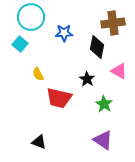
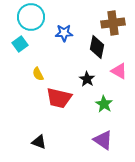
cyan square: rotated 14 degrees clockwise
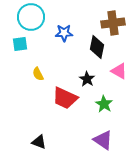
cyan square: rotated 28 degrees clockwise
red trapezoid: moved 6 px right; rotated 12 degrees clockwise
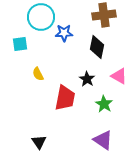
cyan circle: moved 10 px right
brown cross: moved 9 px left, 8 px up
pink triangle: moved 5 px down
red trapezoid: rotated 104 degrees counterclockwise
black triangle: rotated 35 degrees clockwise
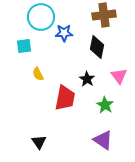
cyan square: moved 4 px right, 2 px down
pink triangle: rotated 24 degrees clockwise
green star: moved 1 px right, 1 px down
